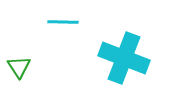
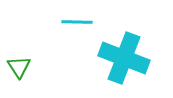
cyan line: moved 14 px right
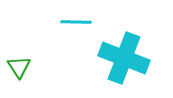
cyan line: moved 1 px left
